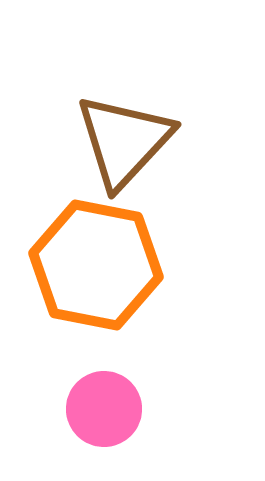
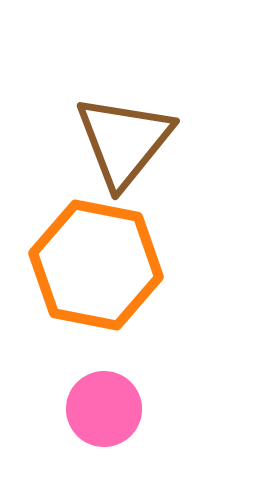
brown triangle: rotated 4 degrees counterclockwise
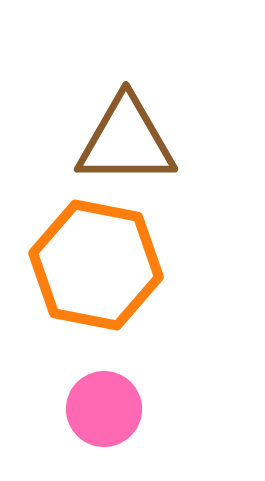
brown triangle: moved 2 px right; rotated 51 degrees clockwise
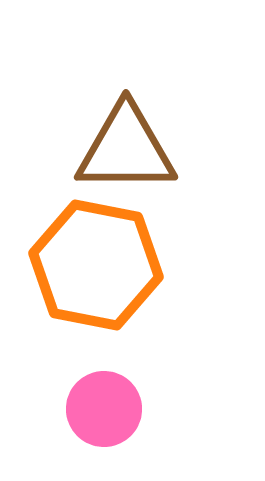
brown triangle: moved 8 px down
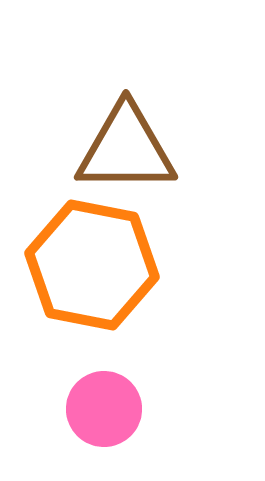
orange hexagon: moved 4 px left
